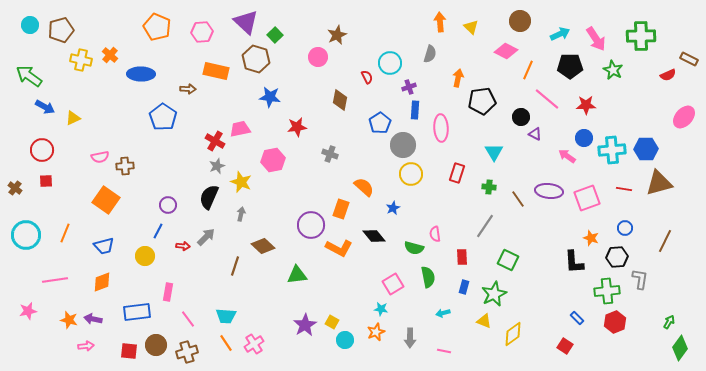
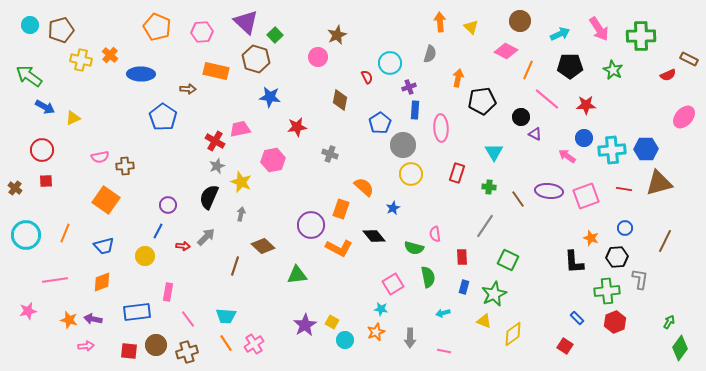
pink arrow at (596, 39): moved 3 px right, 10 px up
pink square at (587, 198): moved 1 px left, 2 px up
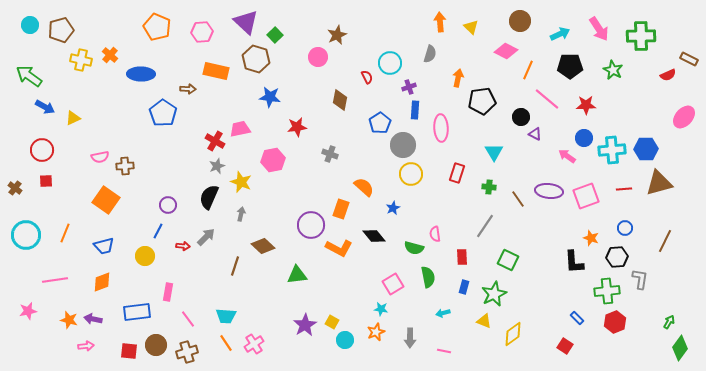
blue pentagon at (163, 117): moved 4 px up
red line at (624, 189): rotated 14 degrees counterclockwise
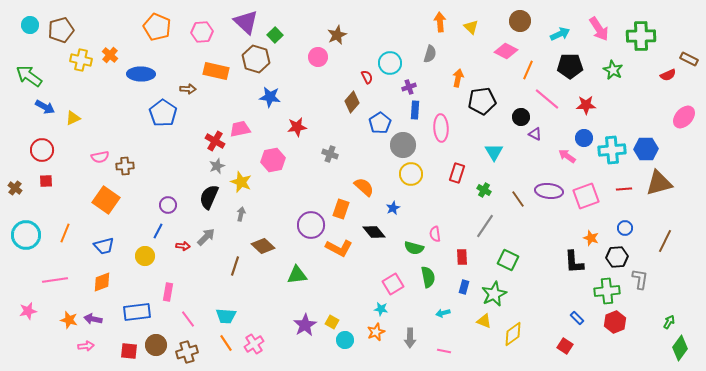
brown diamond at (340, 100): moved 12 px right, 2 px down; rotated 30 degrees clockwise
green cross at (489, 187): moved 5 px left, 3 px down; rotated 24 degrees clockwise
black diamond at (374, 236): moved 4 px up
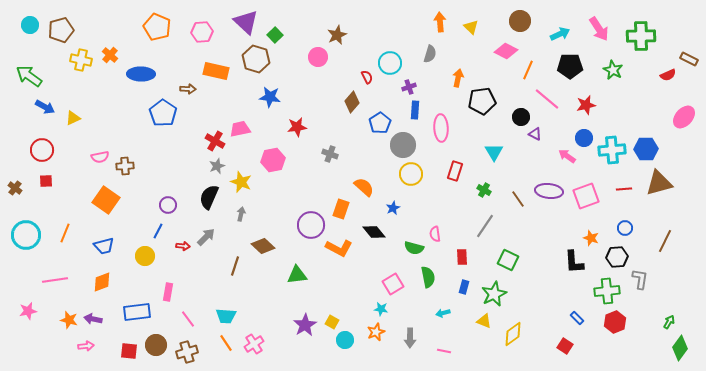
red star at (586, 105): rotated 12 degrees counterclockwise
red rectangle at (457, 173): moved 2 px left, 2 px up
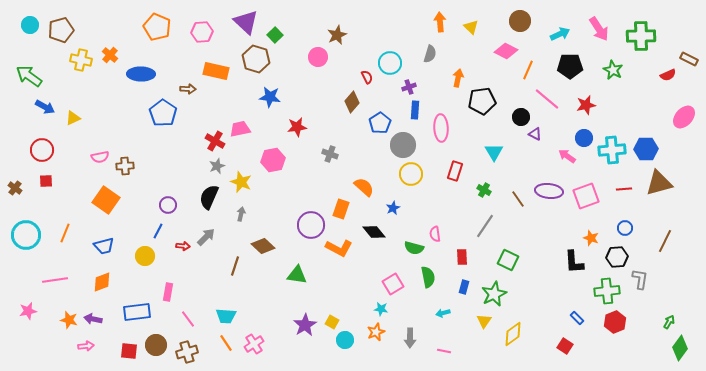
green triangle at (297, 275): rotated 15 degrees clockwise
yellow triangle at (484, 321): rotated 42 degrees clockwise
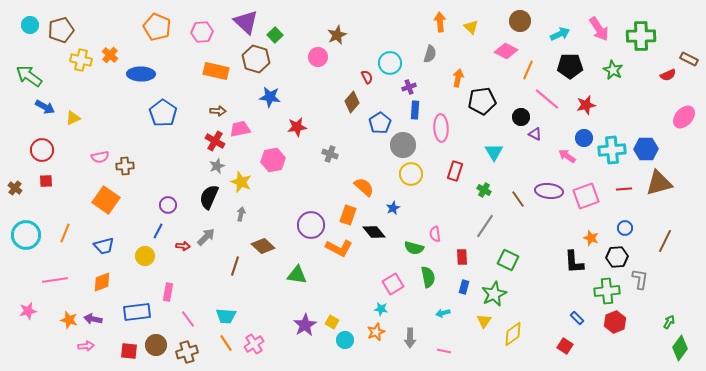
brown arrow at (188, 89): moved 30 px right, 22 px down
orange rectangle at (341, 209): moved 7 px right, 6 px down
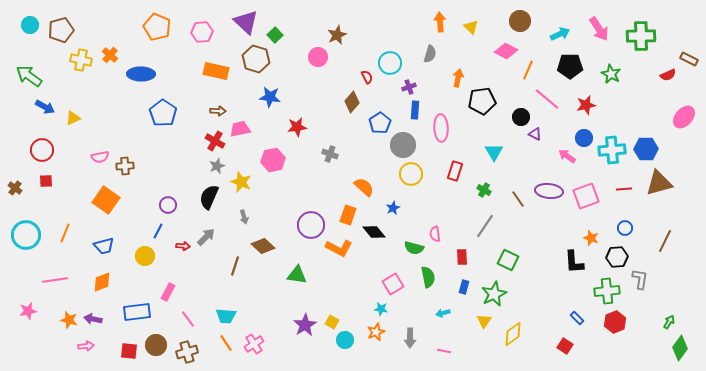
green star at (613, 70): moved 2 px left, 4 px down
gray arrow at (241, 214): moved 3 px right, 3 px down; rotated 152 degrees clockwise
pink rectangle at (168, 292): rotated 18 degrees clockwise
